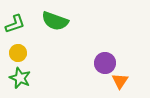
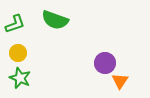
green semicircle: moved 1 px up
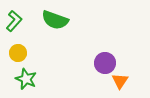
green L-shape: moved 1 px left, 3 px up; rotated 30 degrees counterclockwise
green star: moved 6 px right, 1 px down
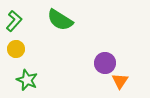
green semicircle: moved 5 px right; rotated 12 degrees clockwise
yellow circle: moved 2 px left, 4 px up
green star: moved 1 px right, 1 px down
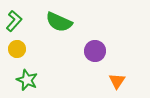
green semicircle: moved 1 px left, 2 px down; rotated 8 degrees counterclockwise
yellow circle: moved 1 px right
purple circle: moved 10 px left, 12 px up
orange triangle: moved 3 px left
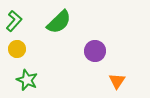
green semicircle: rotated 68 degrees counterclockwise
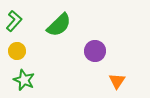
green semicircle: moved 3 px down
yellow circle: moved 2 px down
green star: moved 3 px left
